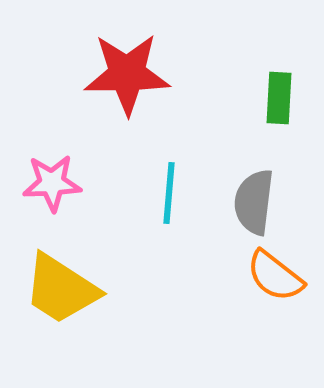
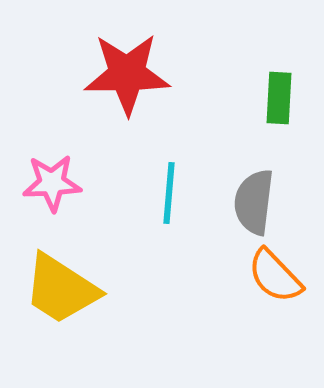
orange semicircle: rotated 8 degrees clockwise
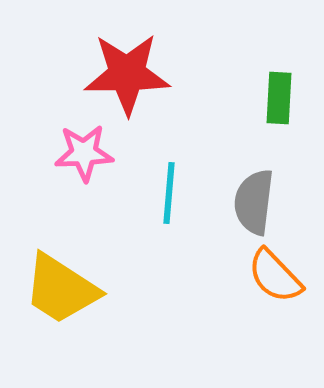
pink star: moved 32 px right, 30 px up
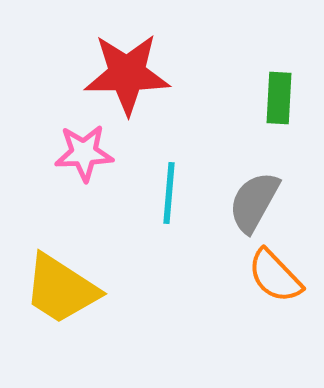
gray semicircle: rotated 22 degrees clockwise
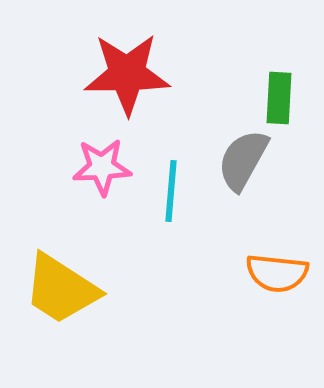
pink star: moved 18 px right, 14 px down
cyan line: moved 2 px right, 2 px up
gray semicircle: moved 11 px left, 42 px up
orange semicircle: moved 2 px right, 3 px up; rotated 40 degrees counterclockwise
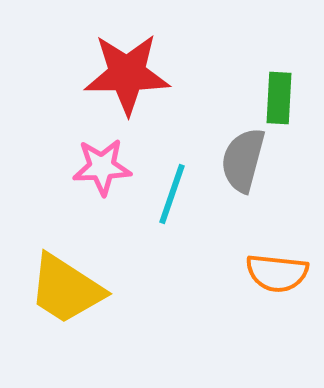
gray semicircle: rotated 14 degrees counterclockwise
cyan line: moved 1 px right, 3 px down; rotated 14 degrees clockwise
yellow trapezoid: moved 5 px right
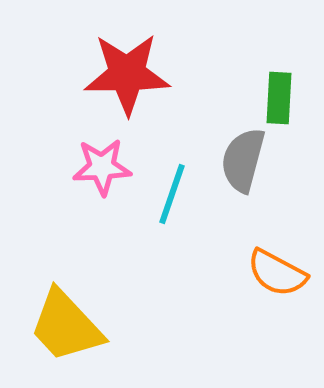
orange semicircle: rotated 22 degrees clockwise
yellow trapezoid: moved 37 px down; rotated 14 degrees clockwise
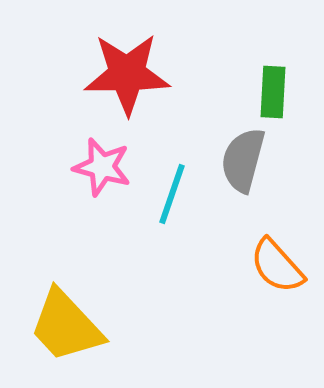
green rectangle: moved 6 px left, 6 px up
pink star: rotated 18 degrees clockwise
orange semicircle: moved 7 px up; rotated 20 degrees clockwise
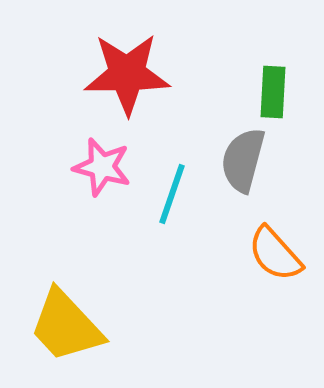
orange semicircle: moved 2 px left, 12 px up
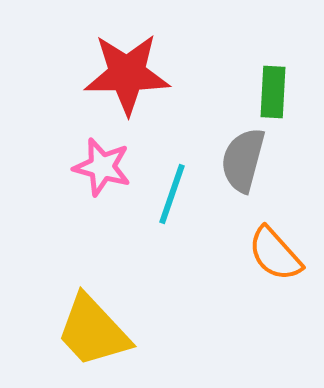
yellow trapezoid: moved 27 px right, 5 px down
